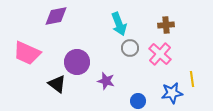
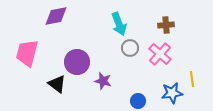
pink trapezoid: rotated 80 degrees clockwise
purple star: moved 3 px left
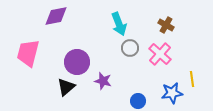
brown cross: rotated 35 degrees clockwise
pink trapezoid: moved 1 px right
black triangle: moved 9 px right, 3 px down; rotated 42 degrees clockwise
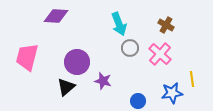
purple diamond: rotated 15 degrees clockwise
pink trapezoid: moved 1 px left, 4 px down
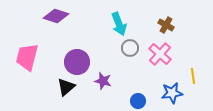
purple diamond: rotated 15 degrees clockwise
yellow line: moved 1 px right, 3 px up
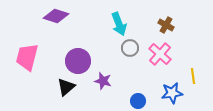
purple circle: moved 1 px right, 1 px up
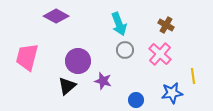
purple diamond: rotated 10 degrees clockwise
gray circle: moved 5 px left, 2 px down
black triangle: moved 1 px right, 1 px up
blue circle: moved 2 px left, 1 px up
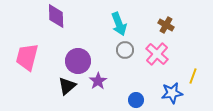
purple diamond: rotated 60 degrees clockwise
pink cross: moved 3 px left
yellow line: rotated 28 degrees clockwise
purple star: moved 5 px left; rotated 24 degrees clockwise
